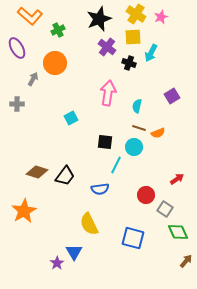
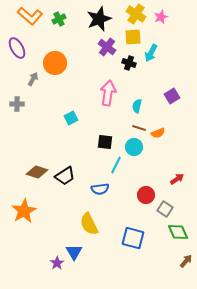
green cross: moved 1 px right, 11 px up
black trapezoid: rotated 20 degrees clockwise
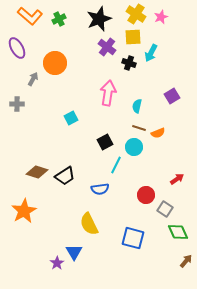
black square: rotated 35 degrees counterclockwise
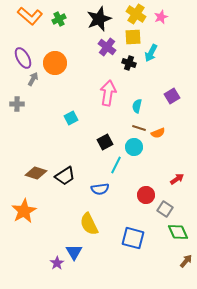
purple ellipse: moved 6 px right, 10 px down
brown diamond: moved 1 px left, 1 px down
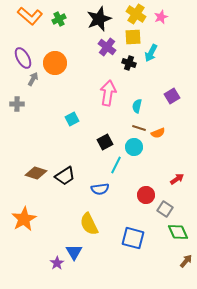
cyan square: moved 1 px right, 1 px down
orange star: moved 8 px down
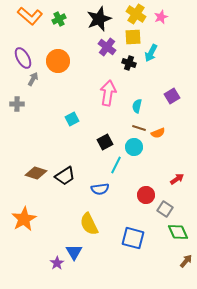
orange circle: moved 3 px right, 2 px up
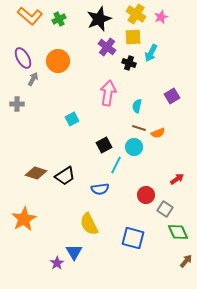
black square: moved 1 px left, 3 px down
